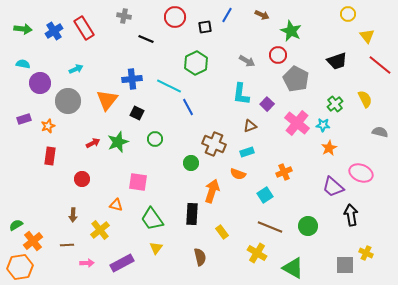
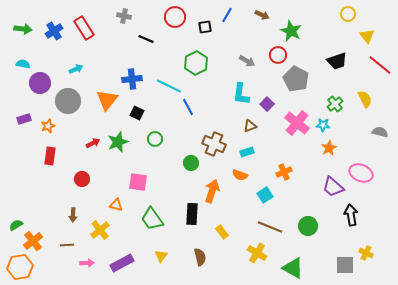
orange semicircle at (238, 174): moved 2 px right, 1 px down
yellow triangle at (156, 248): moved 5 px right, 8 px down
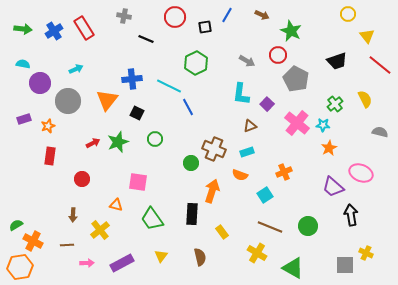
brown cross at (214, 144): moved 5 px down
orange cross at (33, 241): rotated 24 degrees counterclockwise
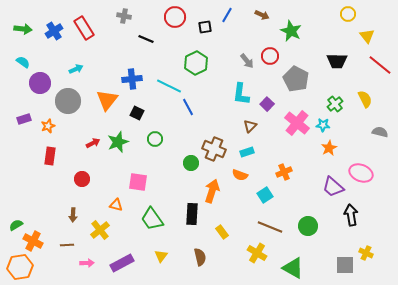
red circle at (278, 55): moved 8 px left, 1 px down
gray arrow at (247, 61): rotated 21 degrees clockwise
black trapezoid at (337, 61): rotated 20 degrees clockwise
cyan semicircle at (23, 64): moved 2 px up; rotated 24 degrees clockwise
brown triangle at (250, 126): rotated 24 degrees counterclockwise
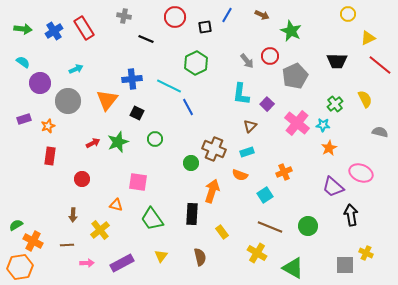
yellow triangle at (367, 36): moved 1 px right, 2 px down; rotated 42 degrees clockwise
gray pentagon at (296, 79): moved 1 px left, 3 px up; rotated 20 degrees clockwise
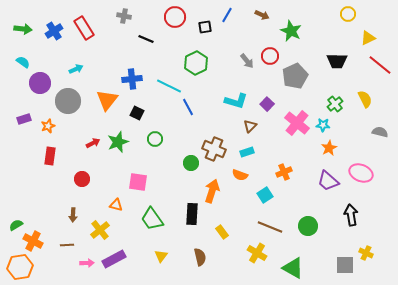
cyan L-shape at (241, 94): moved 5 px left, 7 px down; rotated 80 degrees counterclockwise
purple trapezoid at (333, 187): moved 5 px left, 6 px up
purple rectangle at (122, 263): moved 8 px left, 4 px up
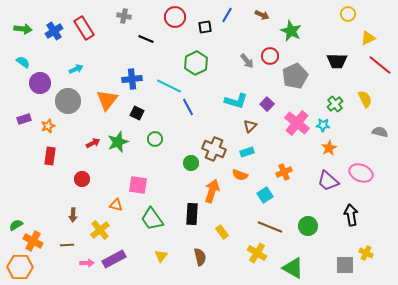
pink square at (138, 182): moved 3 px down
orange hexagon at (20, 267): rotated 10 degrees clockwise
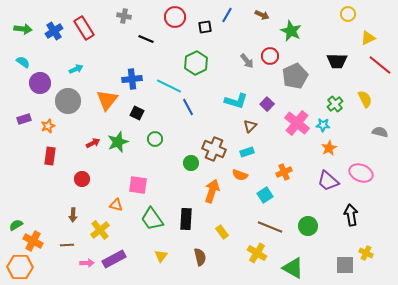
black rectangle at (192, 214): moved 6 px left, 5 px down
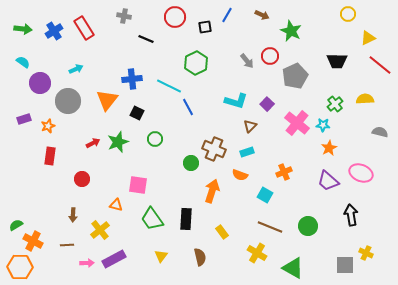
yellow semicircle at (365, 99): rotated 66 degrees counterclockwise
cyan square at (265, 195): rotated 28 degrees counterclockwise
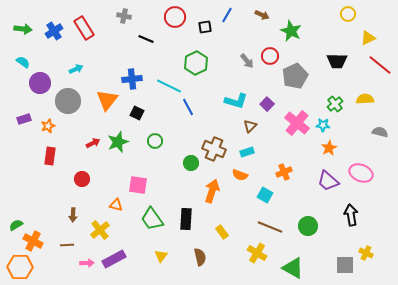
green circle at (155, 139): moved 2 px down
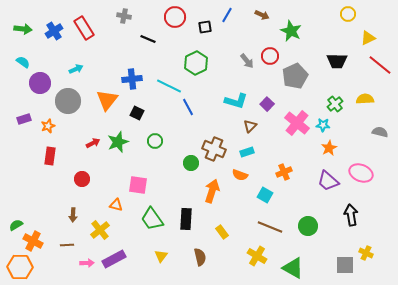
black line at (146, 39): moved 2 px right
yellow cross at (257, 253): moved 3 px down
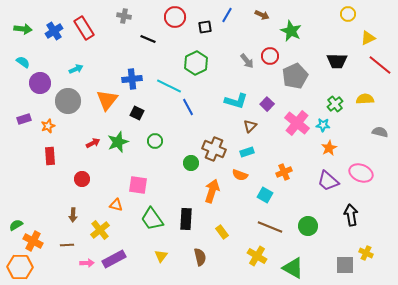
red rectangle at (50, 156): rotated 12 degrees counterclockwise
